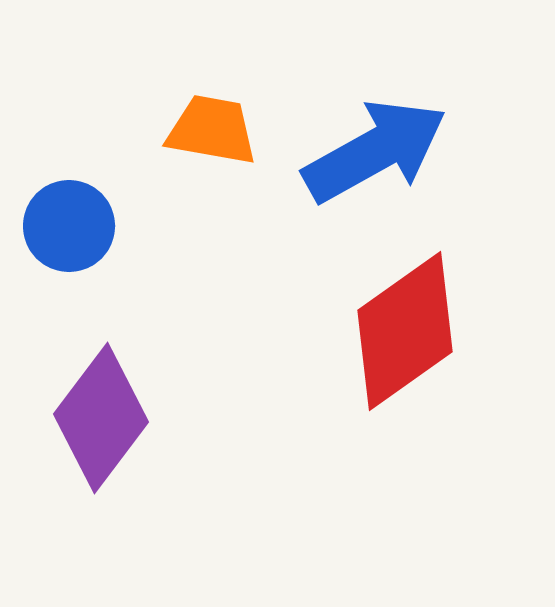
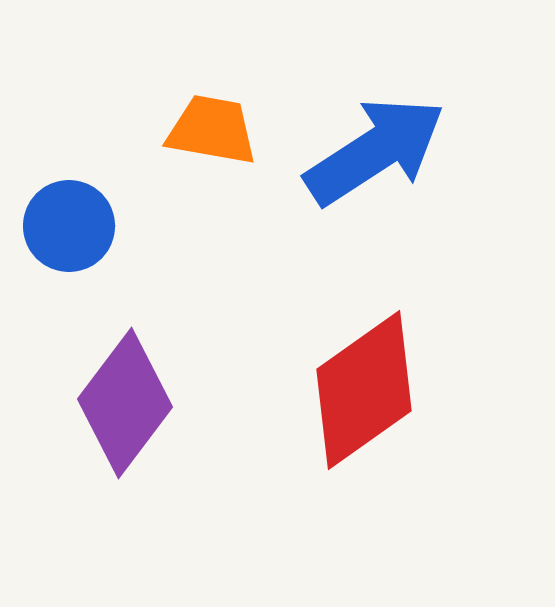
blue arrow: rotated 4 degrees counterclockwise
red diamond: moved 41 px left, 59 px down
purple diamond: moved 24 px right, 15 px up
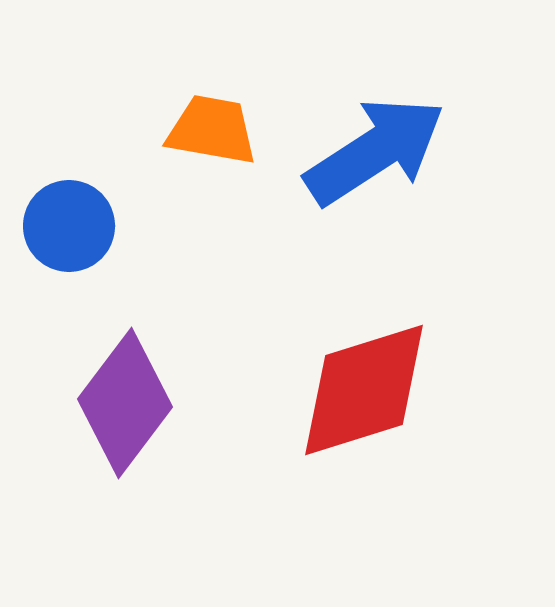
red diamond: rotated 18 degrees clockwise
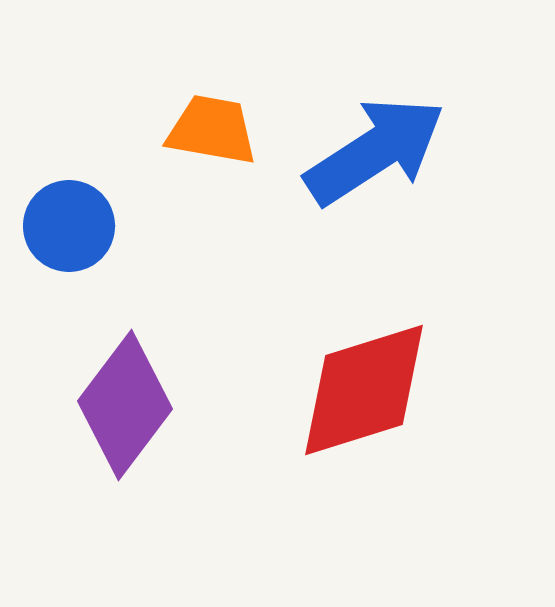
purple diamond: moved 2 px down
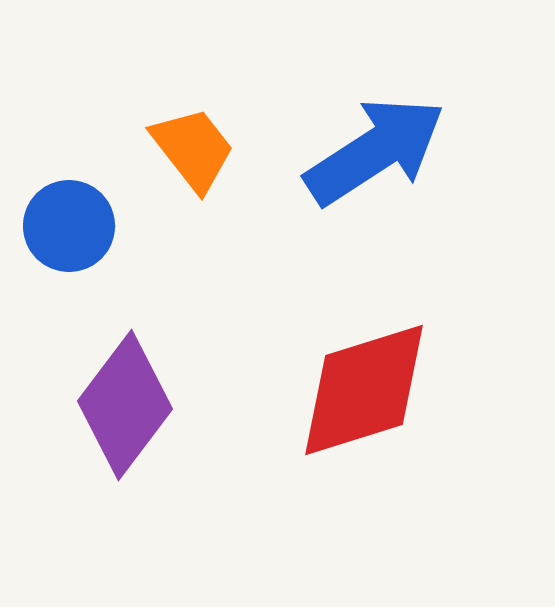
orange trapezoid: moved 19 px left, 19 px down; rotated 42 degrees clockwise
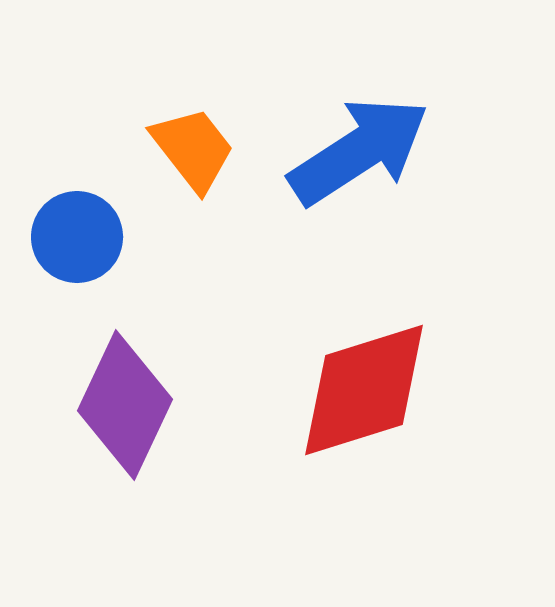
blue arrow: moved 16 px left
blue circle: moved 8 px right, 11 px down
purple diamond: rotated 12 degrees counterclockwise
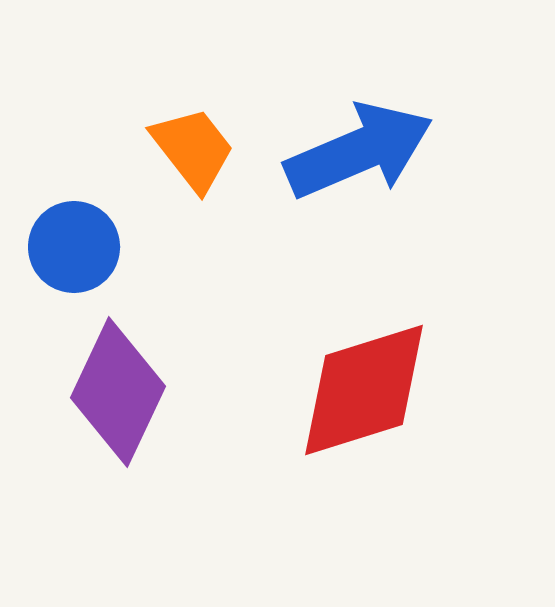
blue arrow: rotated 10 degrees clockwise
blue circle: moved 3 px left, 10 px down
purple diamond: moved 7 px left, 13 px up
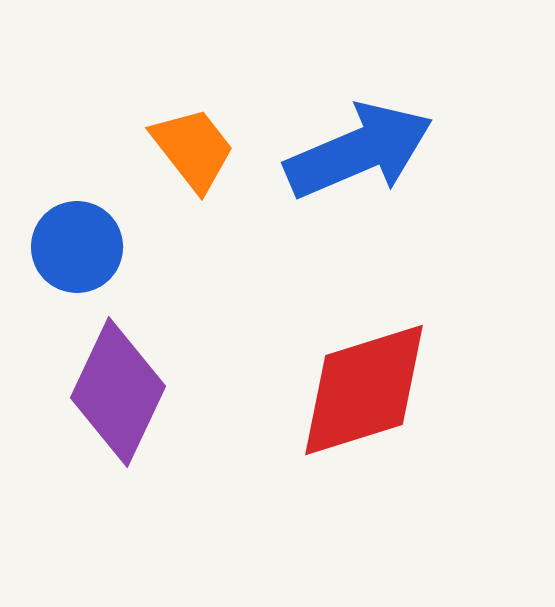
blue circle: moved 3 px right
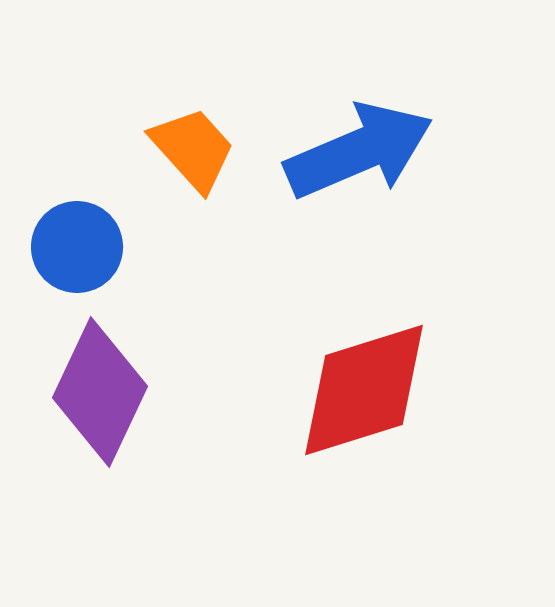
orange trapezoid: rotated 4 degrees counterclockwise
purple diamond: moved 18 px left
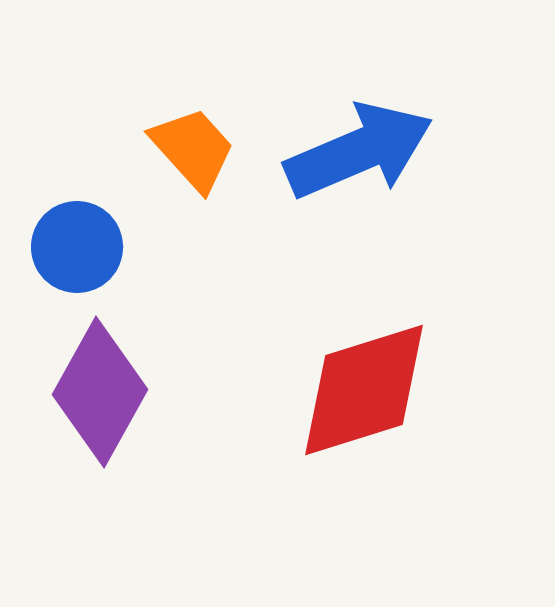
purple diamond: rotated 4 degrees clockwise
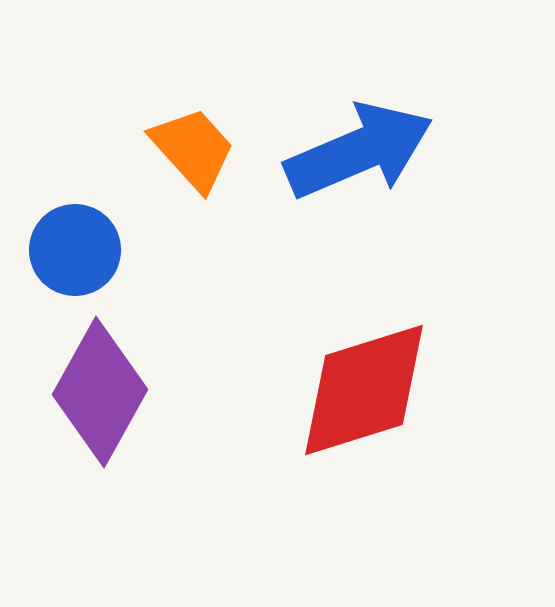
blue circle: moved 2 px left, 3 px down
